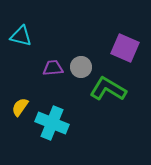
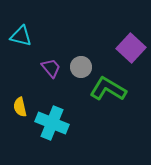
purple square: moved 6 px right; rotated 20 degrees clockwise
purple trapezoid: moved 2 px left; rotated 55 degrees clockwise
yellow semicircle: rotated 48 degrees counterclockwise
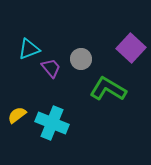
cyan triangle: moved 8 px right, 13 px down; rotated 35 degrees counterclockwise
gray circle: moved 8 px up
yellow semicircle: moved 3 px left, 8 px down; rotated 66 degrees clockwise
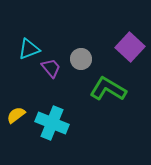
purple square: moved 1 px left, 1 px up
yellow semicircle: moved 1 px left
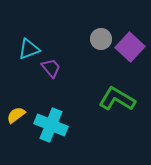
gray circle: moved 20 px right, 20 px up
green L-shape: moved 9 px right, 10 px down
cyan cross: moved 1 px left, 2 px down
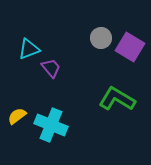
gray circle: moved 1 px up
purple square: rotated 12 degrees counterclockwise
yellow semicircle: moved 1 px right, 1 px down
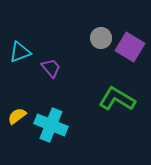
cyan triangle: moved 9 px left, 3 px down
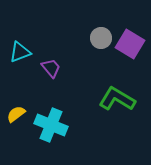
purple square: moved 3 px up
yellow semicircle: moved 1 px left, 2 px up
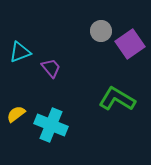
gray circle: moved 7 px up
purple square: rotated 24 degrees clockwise
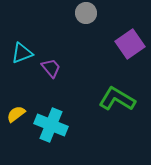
gray circle: moved 15 px left, 18 px up
cyan triangle: moved 2 px right, 1 px down
